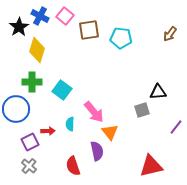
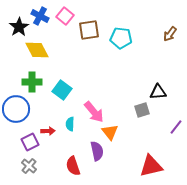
yellow diamond: rotated 45 degrees counterclockwise
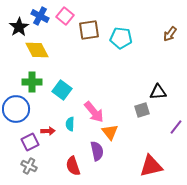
gray cross: rotated 14 degrees counterclockwise
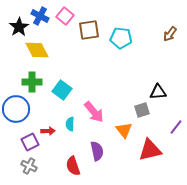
orange triangle: moved 14 px right, 2 px up
red triangle: moved 1 px left, 16 px up
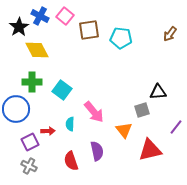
red semicircle: moved 2 px left, 5 px up
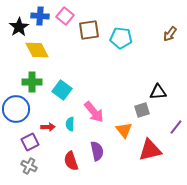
blue cross: rotated 24 degrees counterclockwise
red arrow: moved 4 px up
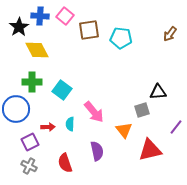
red semicircle: moved 6 px left, 2 px down
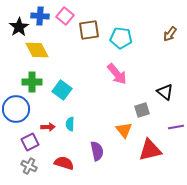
black triangle: moved 7 px right; rotated 42 degrees clockwise
pink arrow: moved 23 px right, 38 px up
purple line: rotated 42 degrees clockwise
red semicircle: moved 1 px left; rotated 126 degrees clockwise
